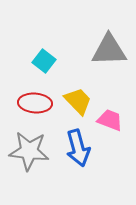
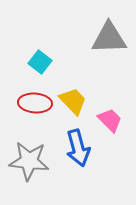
gray triangle: moved 12 px up
cyan square: moved 4 px left, 1 px down
yellow trapezoid: moved 5 px left
pink trapezoid: rotated 24 degrees clockwise
gray star: moved 10 px down
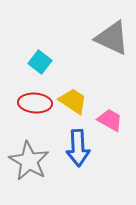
gray triangle: moved 3 px right; rotated 27 degrees clockwise
yellow trapezoid: rotated 12 degrees counterclockwise
pink trapezoid: rotated 16 degrees counterclockwise
blue arrow: rotated 12 degrees clockwise
gray star: rotated 24 degrees clockwise
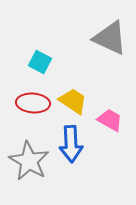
gray triangle: moved 2 px left
cyan square: rotated 10 degrees counterclockwise
red ellipse: moved 2 px left
blue arrow: moved 7 px left, 4 px up
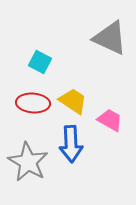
gray star: moved 1 px left, 1 px down
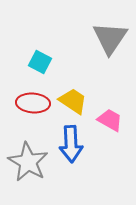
gray triangle: rotated 39 degrees clockwise
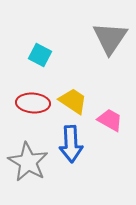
cyan square: moved 7 px up
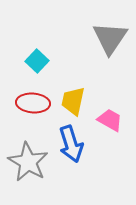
cyan square: moved 3 px left, 6 px down; rotated 15 degrees clockwise
yellow trapezoid: rotated 112 degrees counterclockwise
blue arrow: rotated 15 degrees counterclockwise
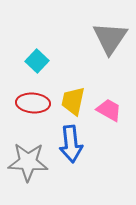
pink trapezoid: moved 1 px left, 10 px up
blue arrow: rotated 12 degrees clockwise
gray star: rotated 27 degrees counterclockwise
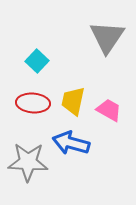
gray triangle: moved 3 px left, 1 px up
blue arrow: moved 1 px up; rotated 111 degrees clockwise
